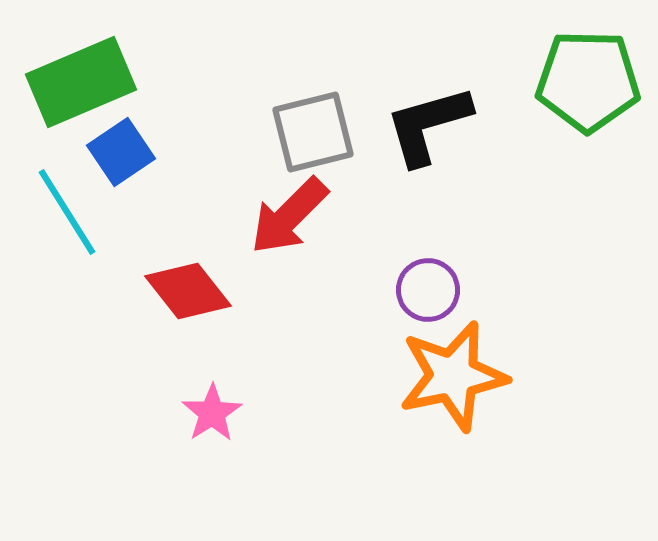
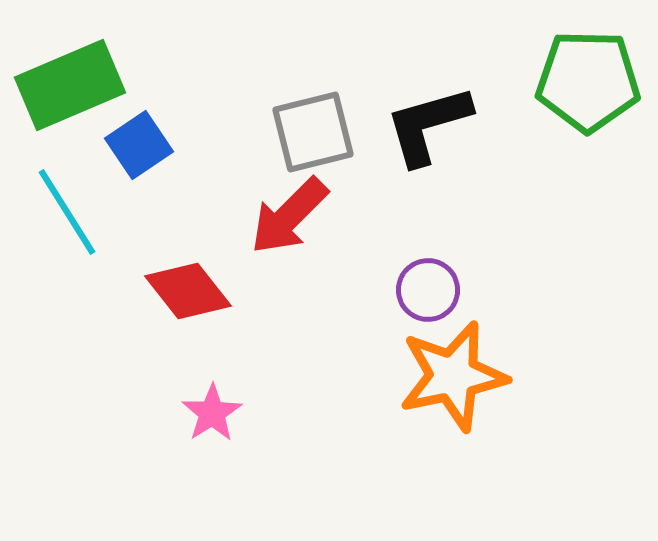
green rectangle: moved 11 px left, 3 px down
blue square: moved 18 px right, 7 px up
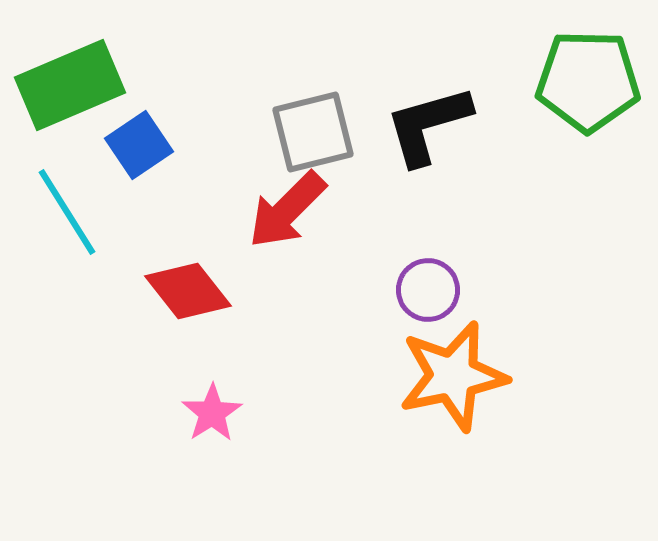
red arrow: moved 2 px left, 6 px up
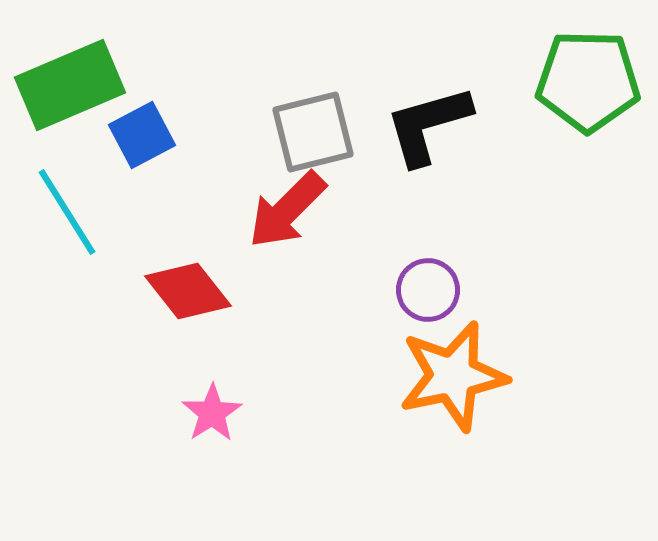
blue square: moved 3 px right, 10 px up; rotated 6 degrees clockwise
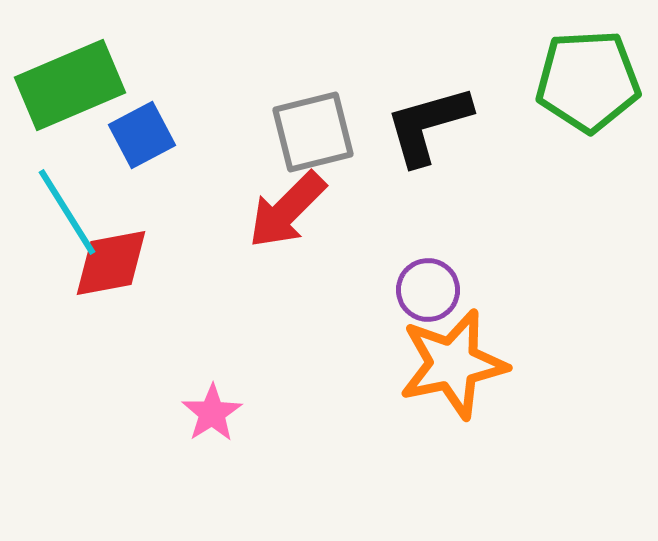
green pentagon: rotated 4 degrees counterclockwise
red diamond: moved 77 px left, 28 px up; rotated 62 degrees counterclockwise
orange star: moved 12 px up
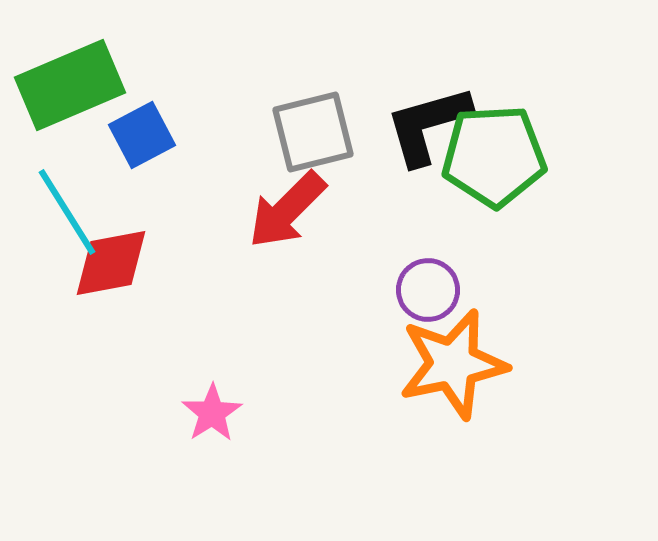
green pentagon: moved 94 px left, 75 px down
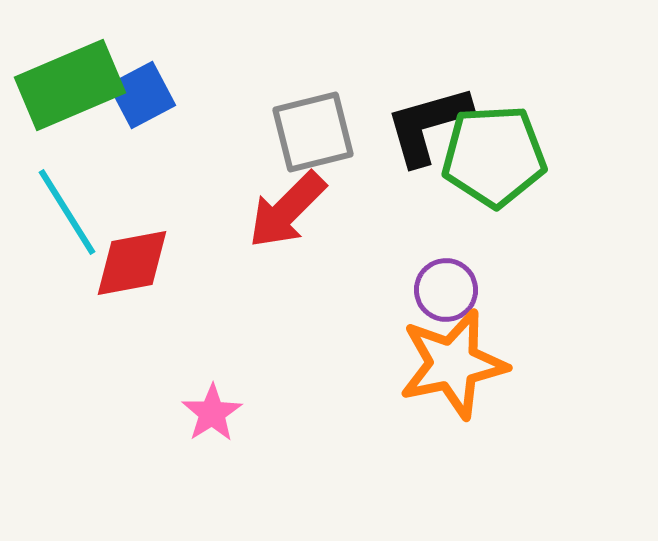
blue square: moved 40 px up
red diamond: moved 21 px right
purple circle: moved 18 px right
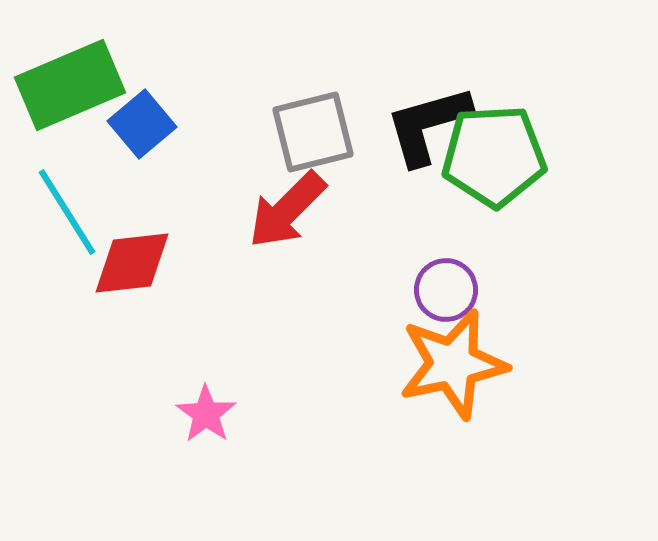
blue square: moved 29 px down; rotated 12 degrees counterclockwise
red diamond: rotated 4 degrees clockwise
pink star: moved 6 px left, 1 px down; rotated 4 degrees counterclockwise
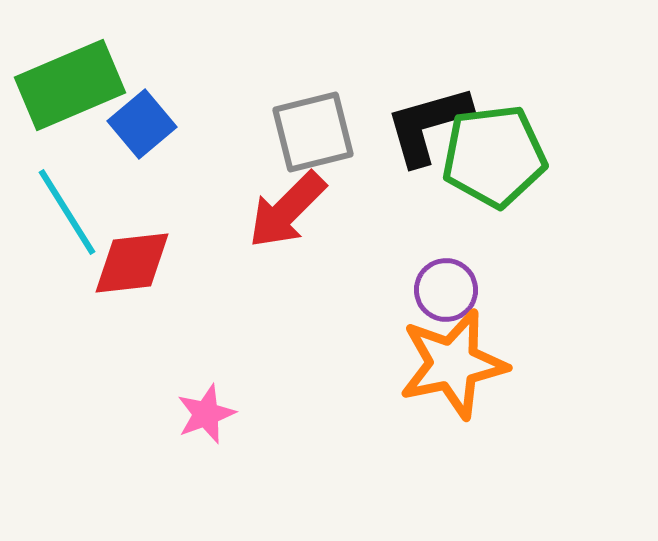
green pentagon: rotated 4 degrees counterclockwise
pink star: rotated 16 degrees clockwise
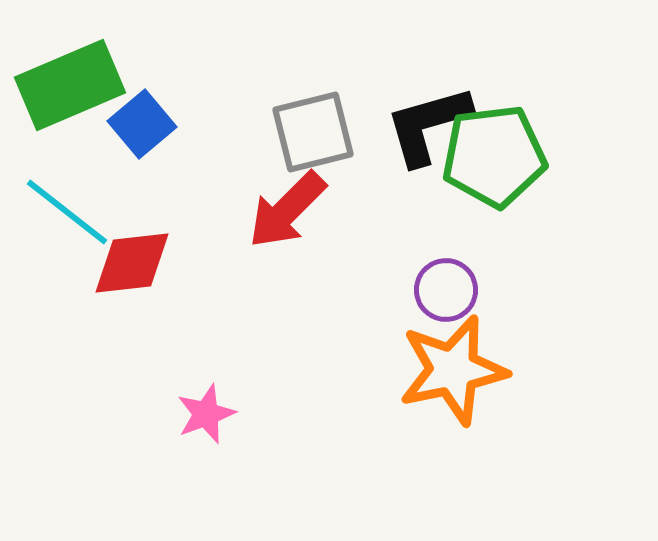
cyan line: rotated 20 degrees counterclockwise
orange star: moved 6 px down
